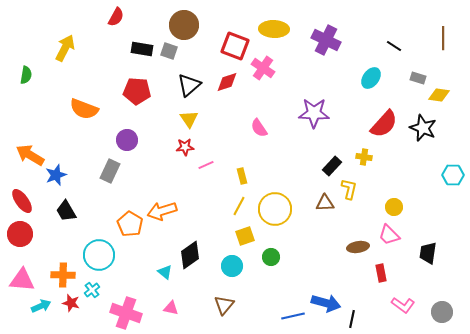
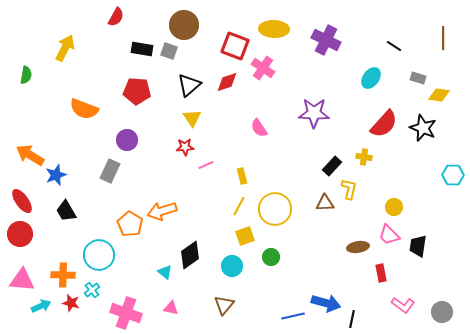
yellow triangle at (189, 119): moved 3 px right, 1 px up
black trapezoid at (428, 253): moved 10 px left, 7 px up
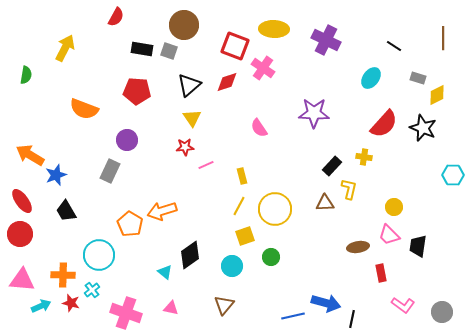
yellow diamond at (439, 95): moved 2 px left; rotated 35 degrees counterclockwise
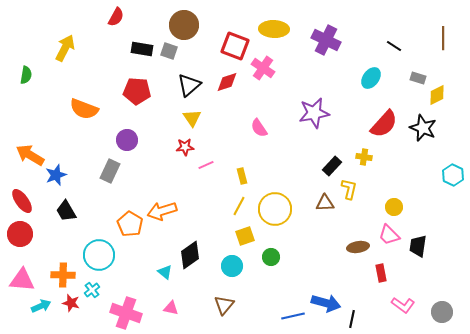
purple star at (314, 113): rotated 12 degrees counterclockwise
cyan hexagon at (453, 175): rotated 25 degrees clockwise
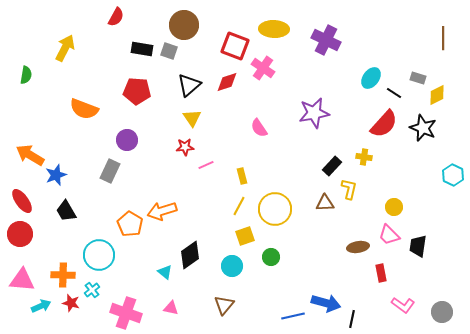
black line at (394, 46): moved 47 px down
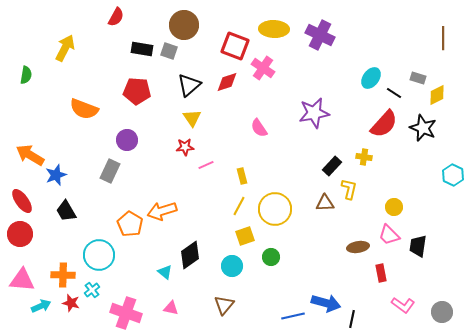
purple cross at (326, 40): moved 6 px left, 5 px up
